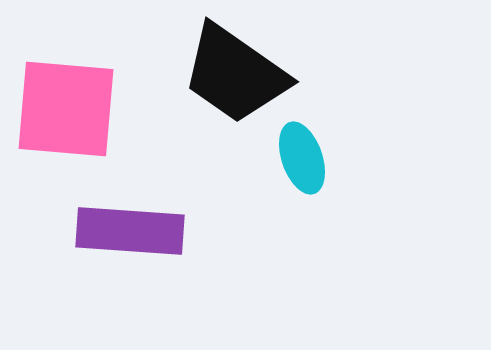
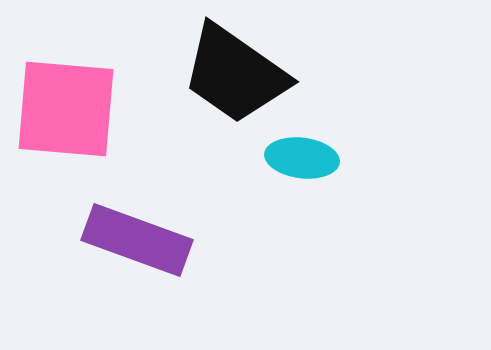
cyan ellipse: rotated 64 degrees counterclockwise
purple rectangle: moved 7 px right, 9 px down; rotated 16 degrees clockwise
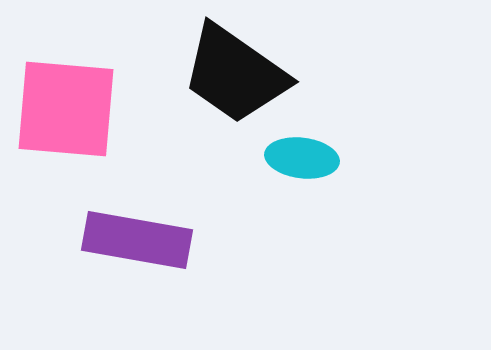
purple rectangle: rotated 10 degrees counterclockwise
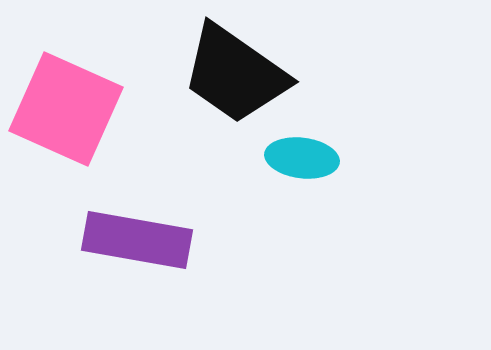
pink square: rotated 19 degrees clockwise
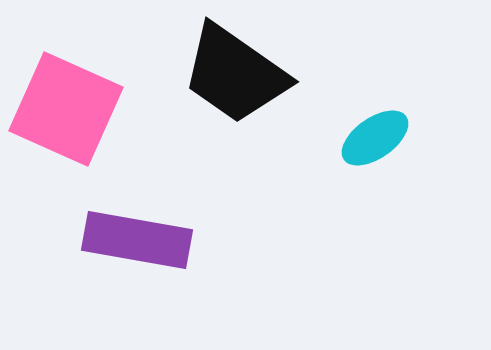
cyan ellipse: moved 73 px right, 20 px up; rotated 42 degrees counterclockwise
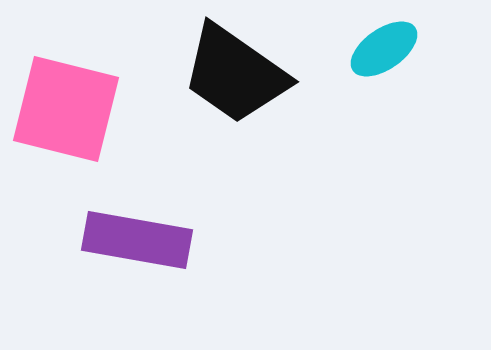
pink square: rotated 10 degrees counterclockwise
cyan ellipse: moved 9 px right, 89 px up
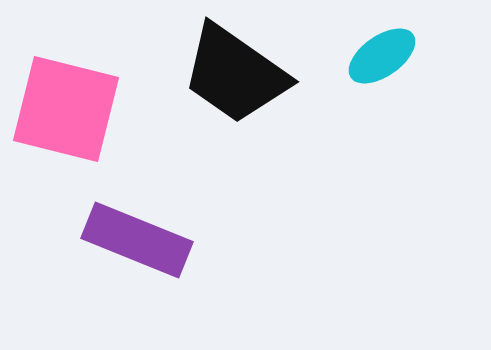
cyan ellipse: moved 2 px left, 7 px down
purple rectangle: rotated 12 degrees clockwise
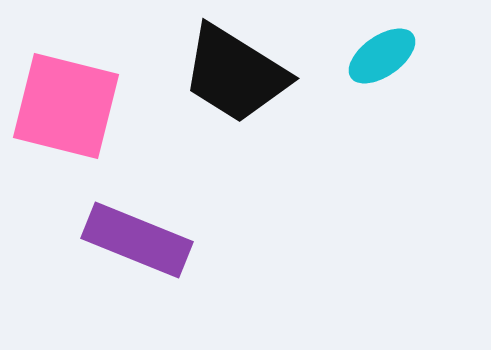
black trapezoid: rotated 3 degrees counterclockwise
pink square: moved 3 px up
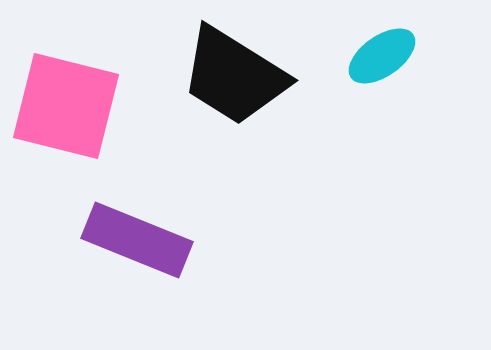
black trapezoid: moved 1 px left, 2 px down
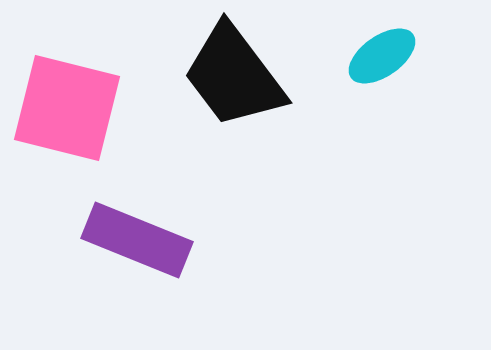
black trapezoid: rotated 21 degrees clockwise
pink square: moved 1 px right, 2 px down
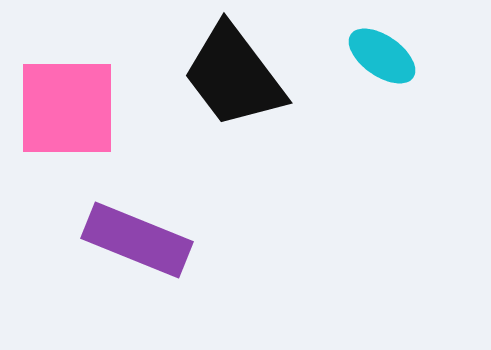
cyan ellipse: rotated 70 degrees clockwise
pink square: rotated 14 degrees counterclockwise
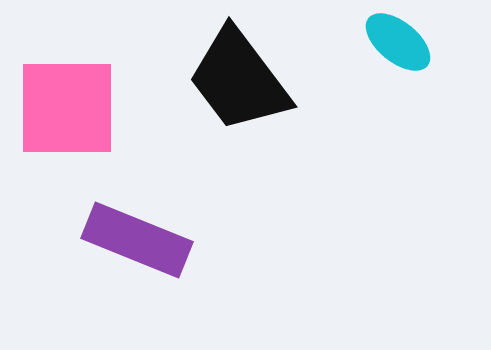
cyan ellipse: moved 16 px right, 14 px up; rotated 4 degrees clockwise
black trapezoid: moved 5 px right, 4 px down
